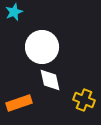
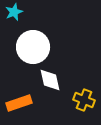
white circle: moved 9 px left
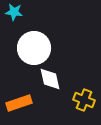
cyan star: rotated 30 degrees clockwise
white circle: moved 1 px right, 1 px down
white diamond: moved 1 px up
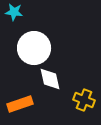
orange rectangle: moved 1 px right, 1 px down
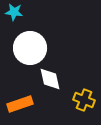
white circle: moved 4 px left
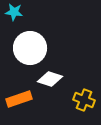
white diamond: rotated 60 degrees counterclockwise
orange rectangle: moved 1 px left, 5 px up
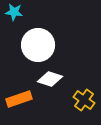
white circle: moved 8 px right, 3 px up
yellow cross: rotated 15 degrees clockwise
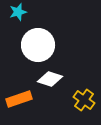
cyan star: moved 4 px right; rotated 24 degrees counterclockwise
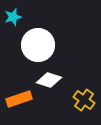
cyan star: moved 5 px left, 5 px down
white diamond: moved 1 px left, 1 px down
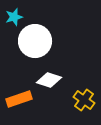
cyan star: moved 1 px right
white circle: moved 3 px left, 4 px up
